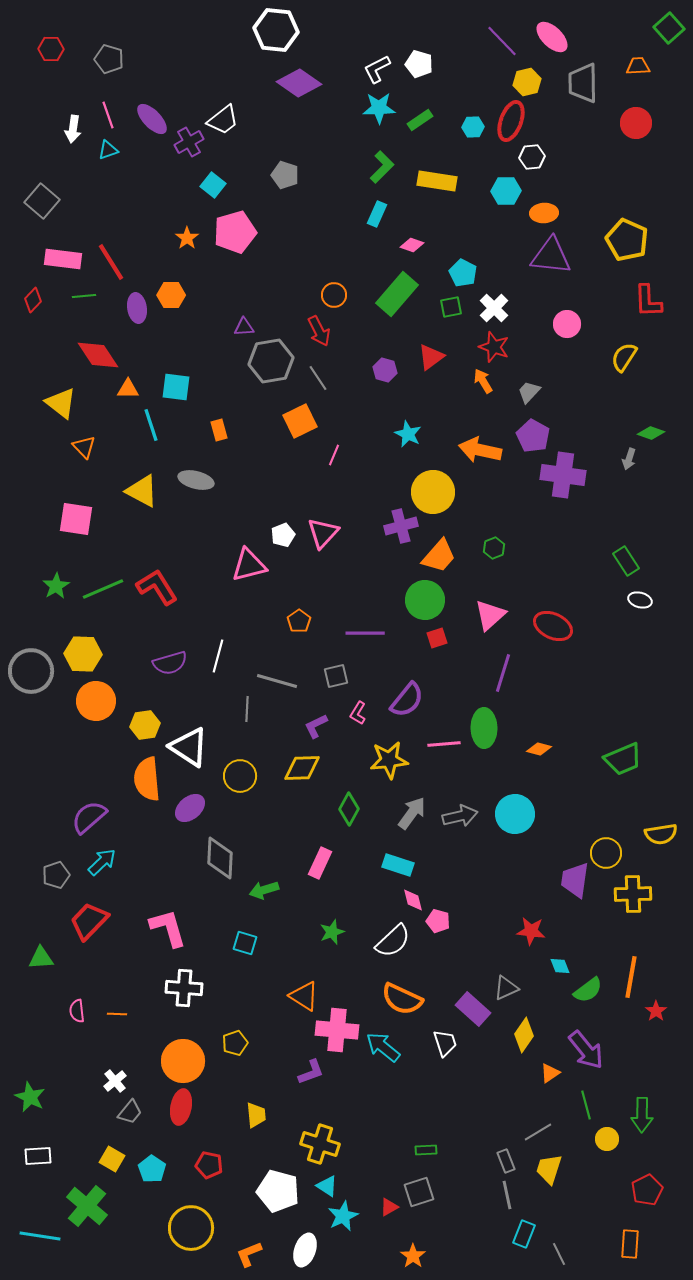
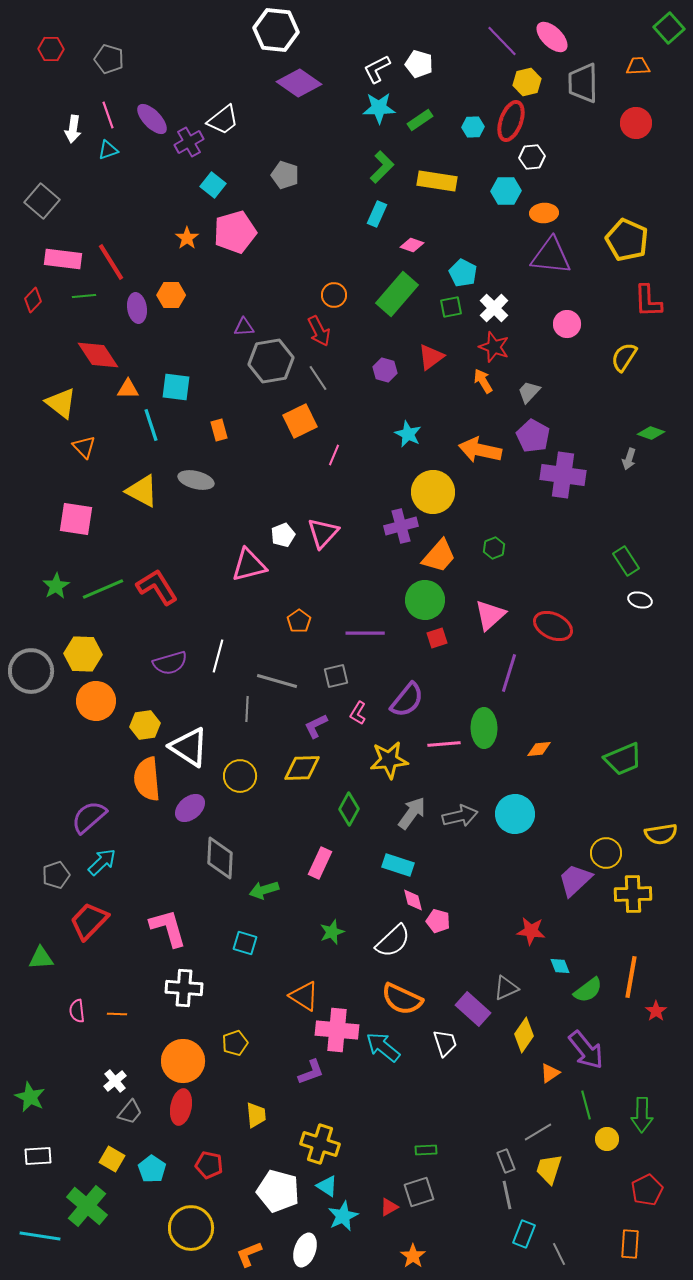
purple line at (503, 673): moved 6 px right
orange diamond at (539, 749): rotated 20 degrees counterclockwise
purple trapezoid at (575, 880): rotated 39 degrees clockwise
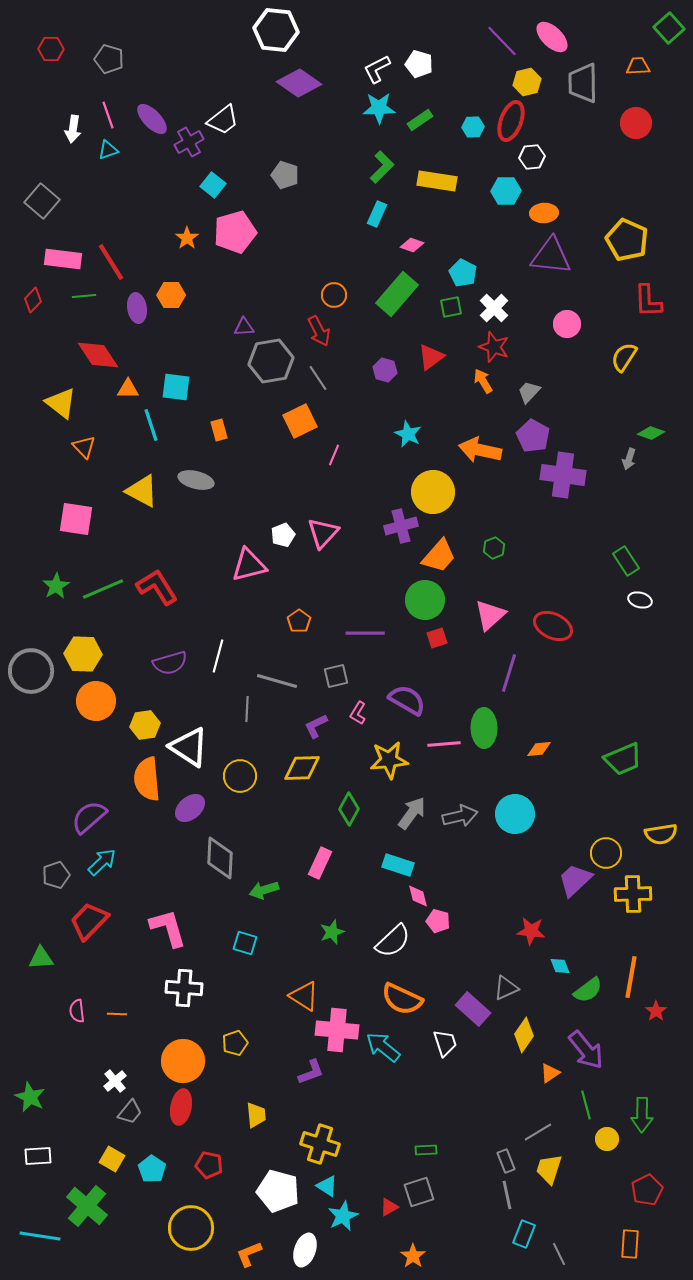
purple semicircle at (407, 700): rotated 99 degrees counterclockwise
pink diamond at (413, 900): moved 5 px right, 4 px up
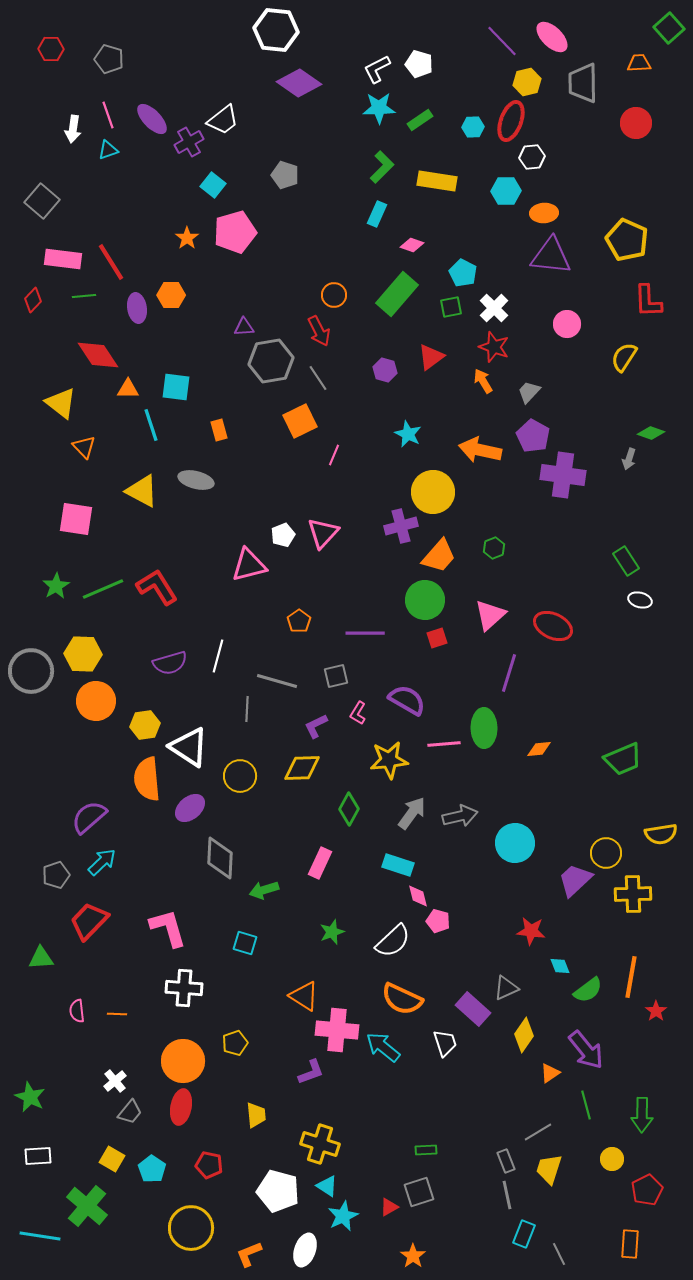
orange trapezoid at (638, 66): moved 1 px right, 3 px up
cyan circle at (515, 814): moved 29 px down
yellow circle at (607, 1139): moved 5 px right, 20 px down
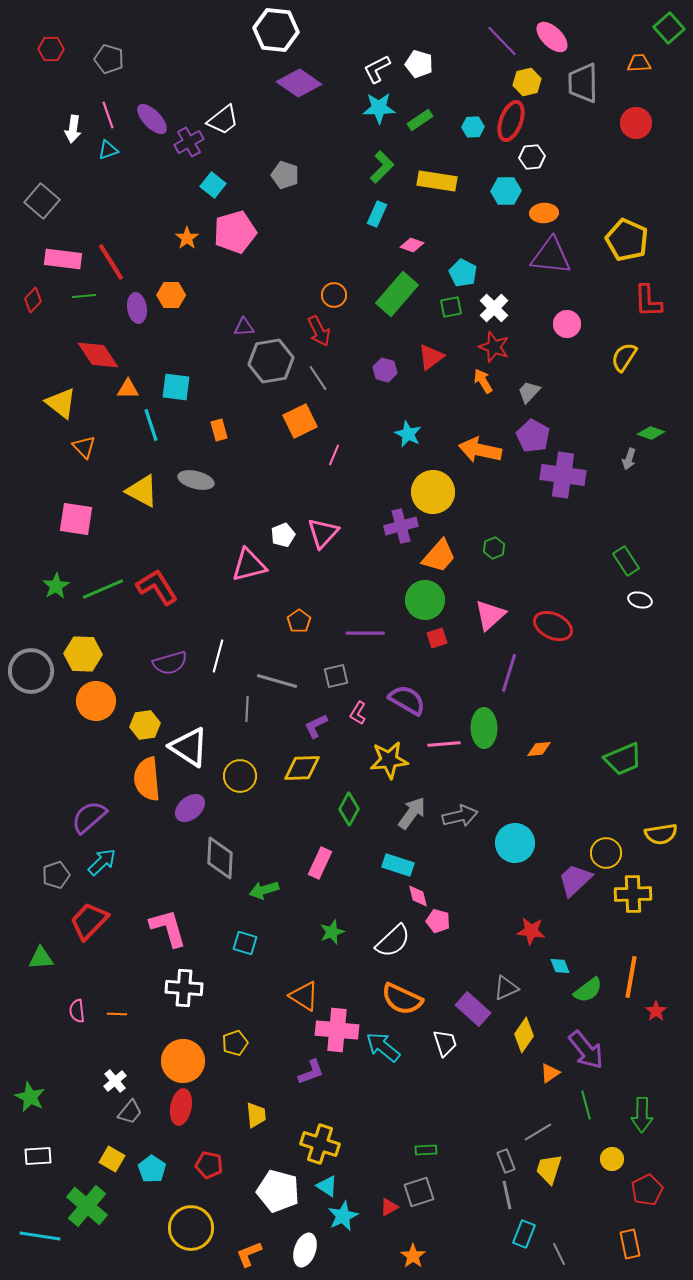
orange rectangle at (630, 1244): rotated 16 degrees counterclockwise
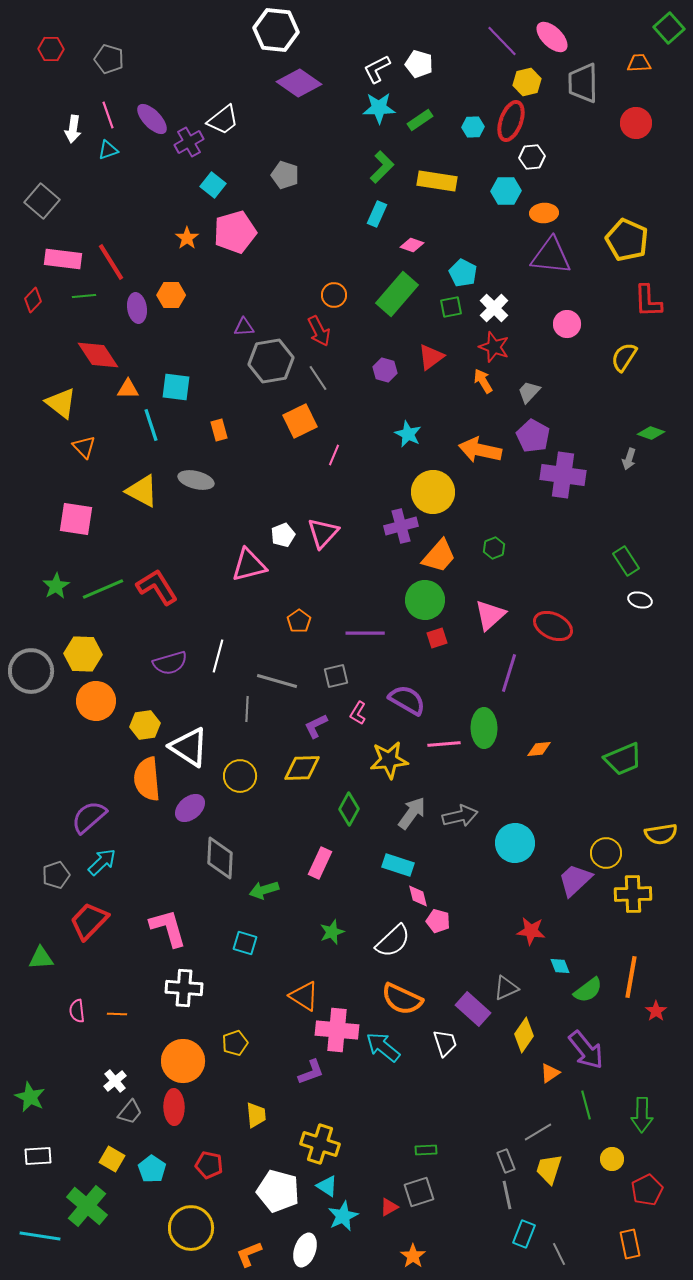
red ellipse at (181, 1107): moved 7 px left; rotated 12 degrees counterclockwise
